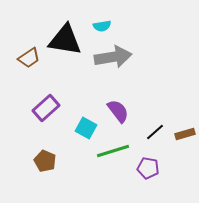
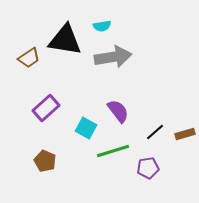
purple pentagon: rotated 20 degrees counterclockwise
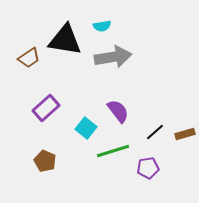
cyan square: rotated 10 degrees clockwise
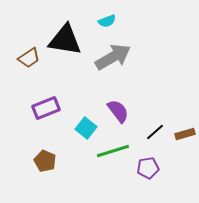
cyan semicircle: moved 5 px right, 5 px up; rotated 12 degrees counterclockwise
gray arrow: rotated 21 degrees counterclockwise
purple rectangle: rotated 20 degrees clockwise
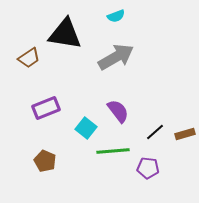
cyan semicircle: moved 9 px right, 5 px up
black triangle: moved 6 px up
gray arrow: moved 3 px right
green line: rotated 12 degrees clockwise
purple pentagon: rotated 15 degrees clockwise
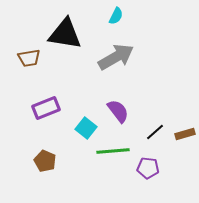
cyan semicircle: rotated 42 degrees counterclockwise
brown trapezoid: rotated 25 degrees clockwise
